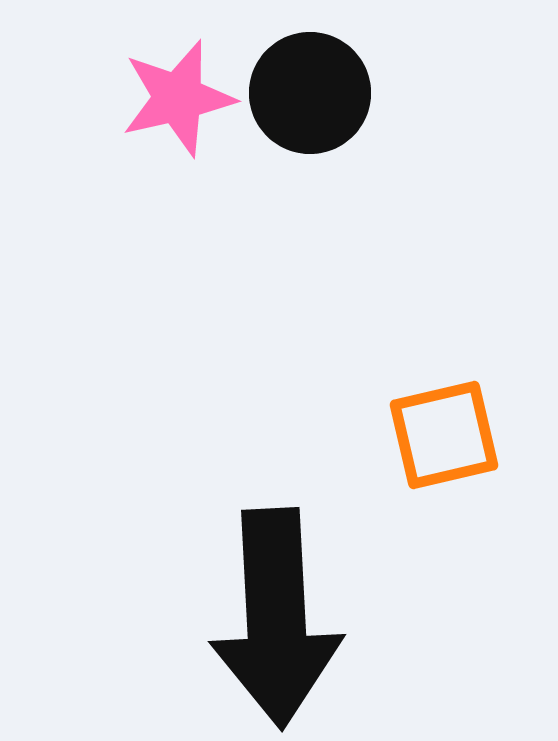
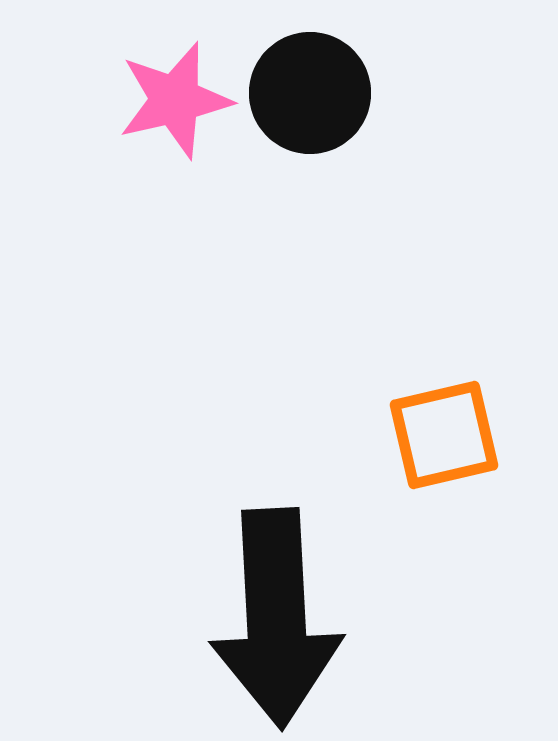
pink star: moved 3 px left, 2 px down
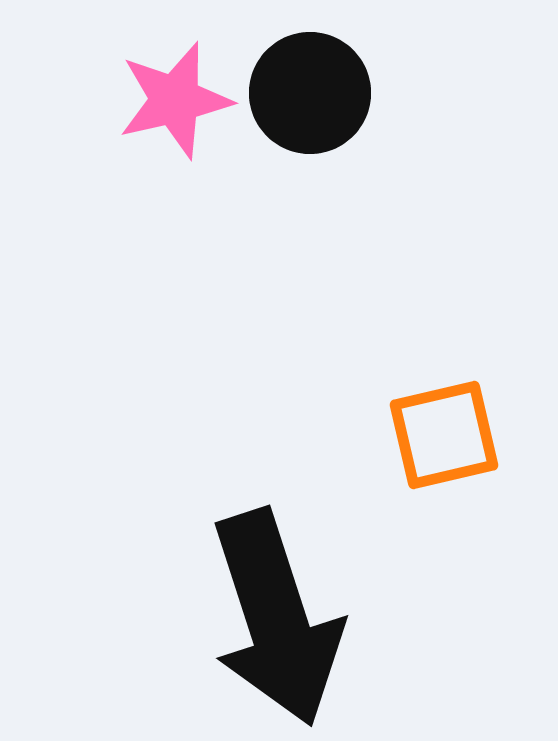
black arrow: rotated 15 degrees counterclockwise
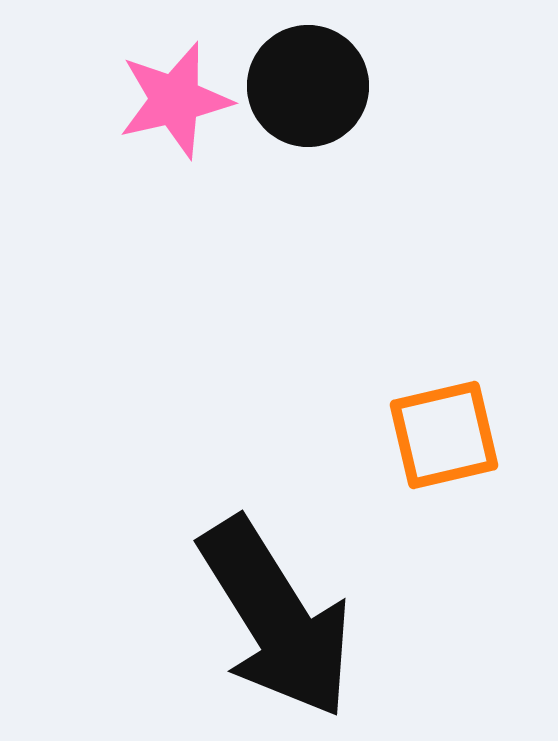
black circle: moved 2 px left, 7 px up
black arrow: rotated 14 degrees counterclockwise
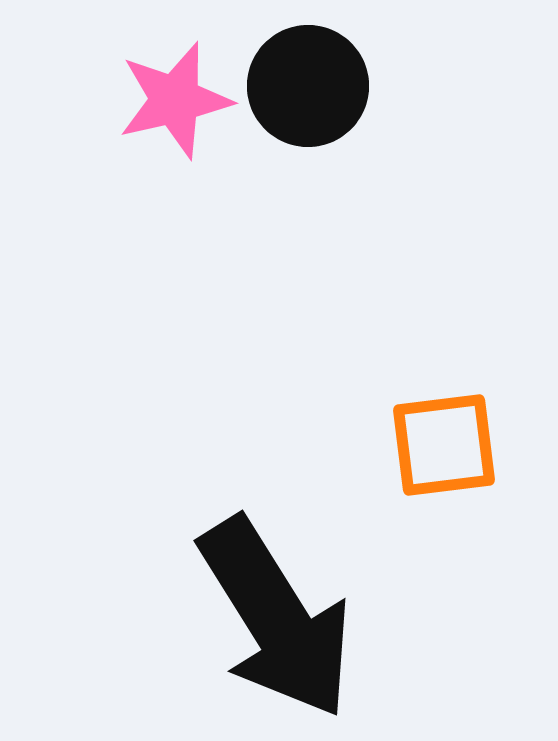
orange square: moved 10 px down; rotated 6 degrees clockwise
